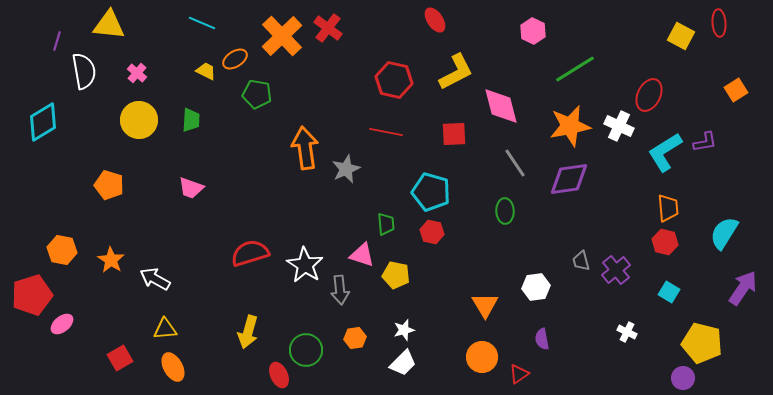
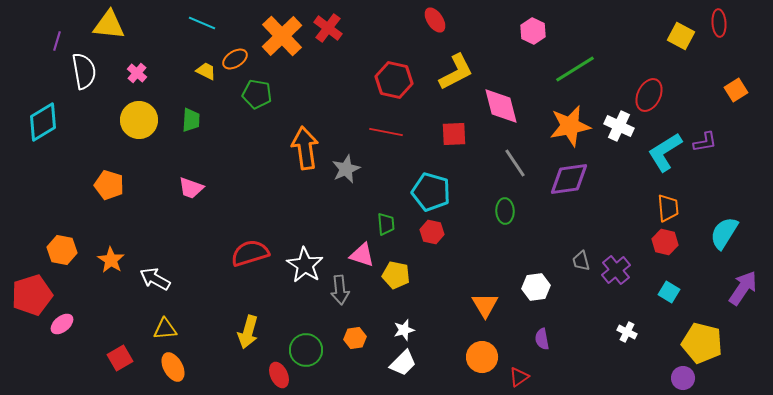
red triangle at (519, 374): moved 3 px down
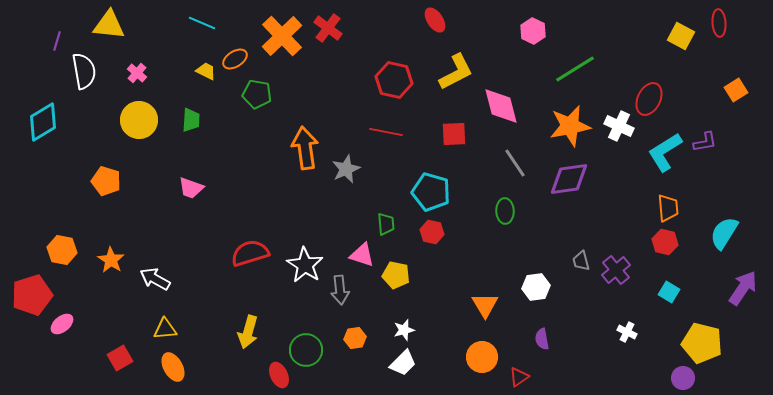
red ellipse at (649, 95): moved 4 px down
orange pentagon at (109, 185): moved 3 px left, 4 px up
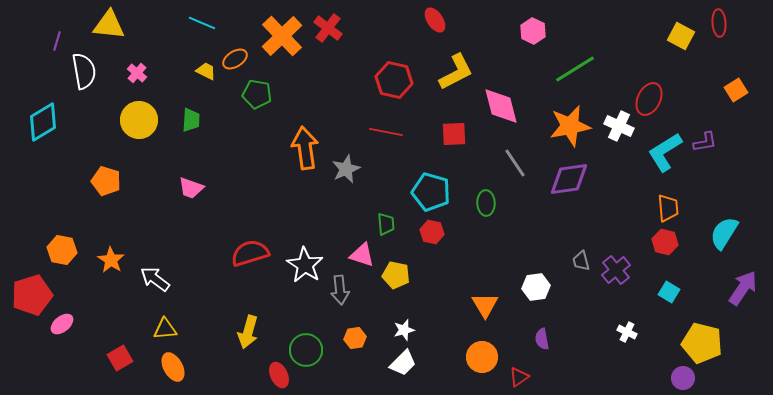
green ellipse at (505, 211): moved 19 px left, 8 px up
white arrow at (155, 279): rotated 8 degrees clockwise
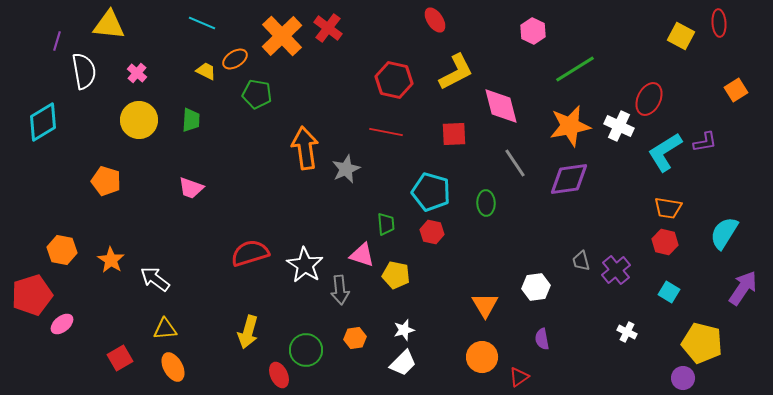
orange trapezoid at (668, 208): rotated 104 degrees clockwise
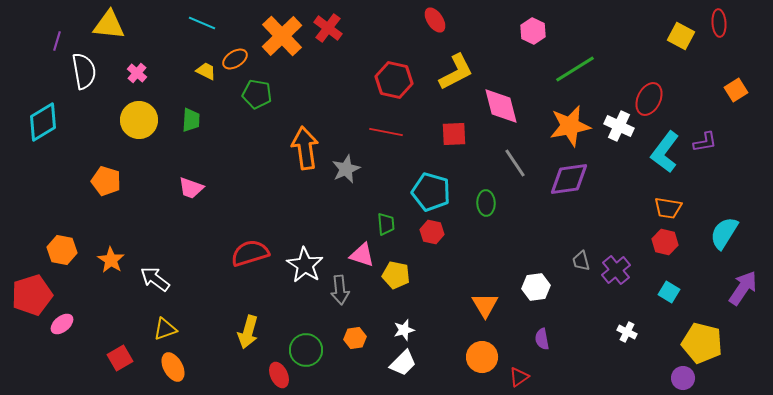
cyan L-shape at (665, 152): rotated 21 degrees counterclockwise
yellow triangle at (165, 329): rotated 15 degrees counterclockwise
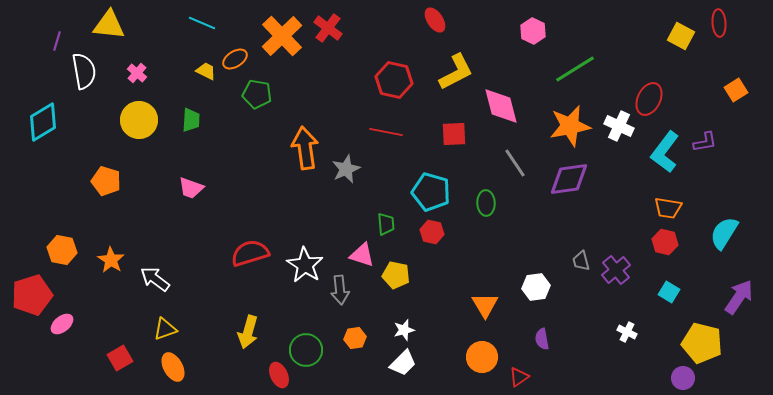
purple arrow at (743, 288): moved 4 px left, 9 px down
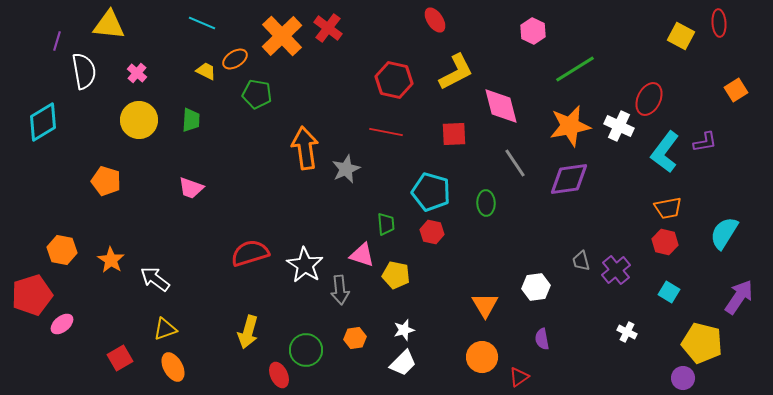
orange trapezoid at (668, 208): rotated 20 degrees counterclockwise
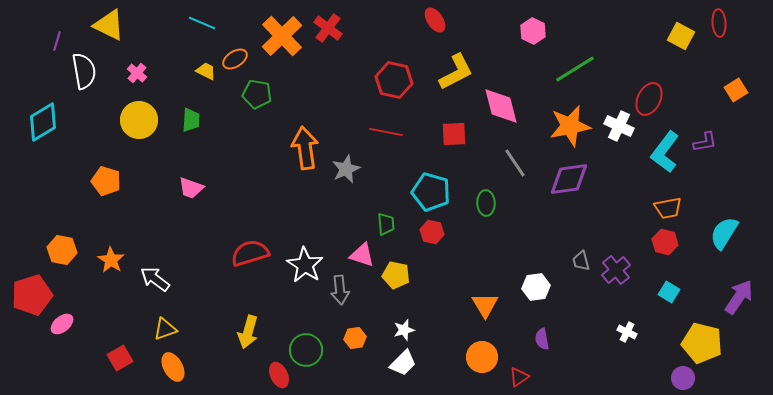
yellow triangle at (109, 25): rotated 20 degrees clockwise
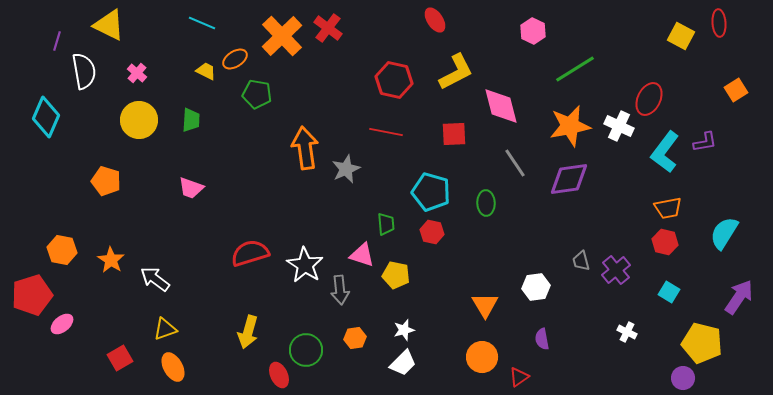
cyan diamond at (43, 122): moved 3 px right, 5 px up; rotated 36 degrees counterclockwise
